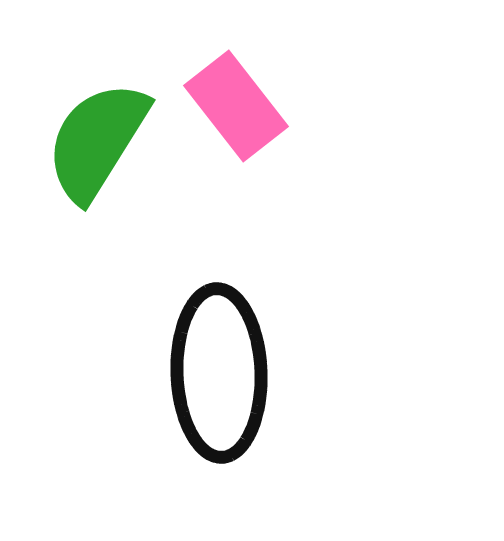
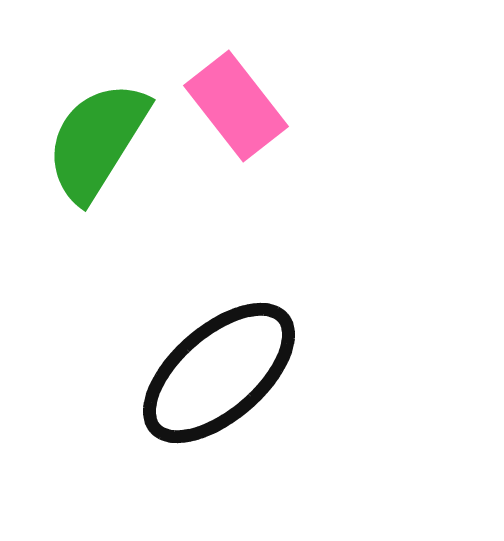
black ellipse: rotated 51 degrees clockwise
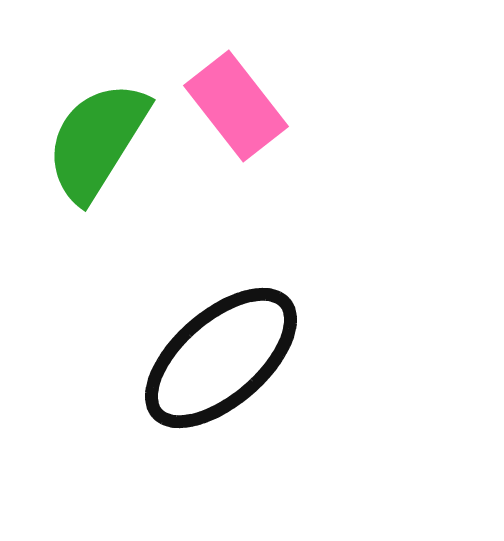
black ellipse: moved 2 px right, 15 px up
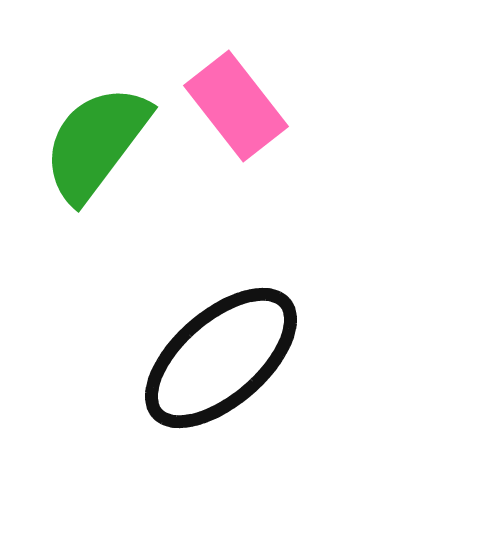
green semicircle: moved 1 px left, 2 px down; rotated 5 degrees clockwise
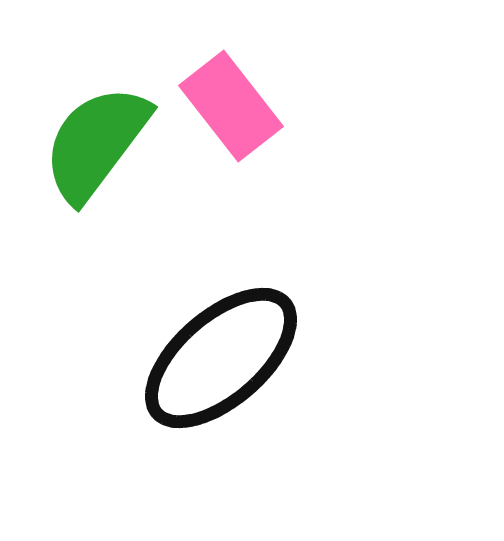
pink rectangle: moved 5 px left
